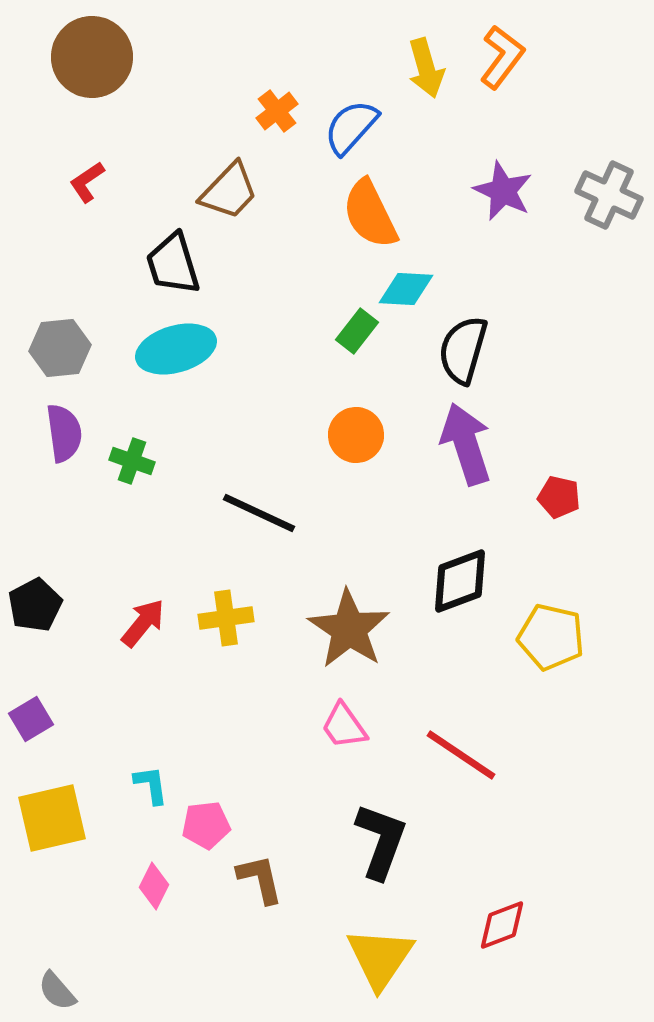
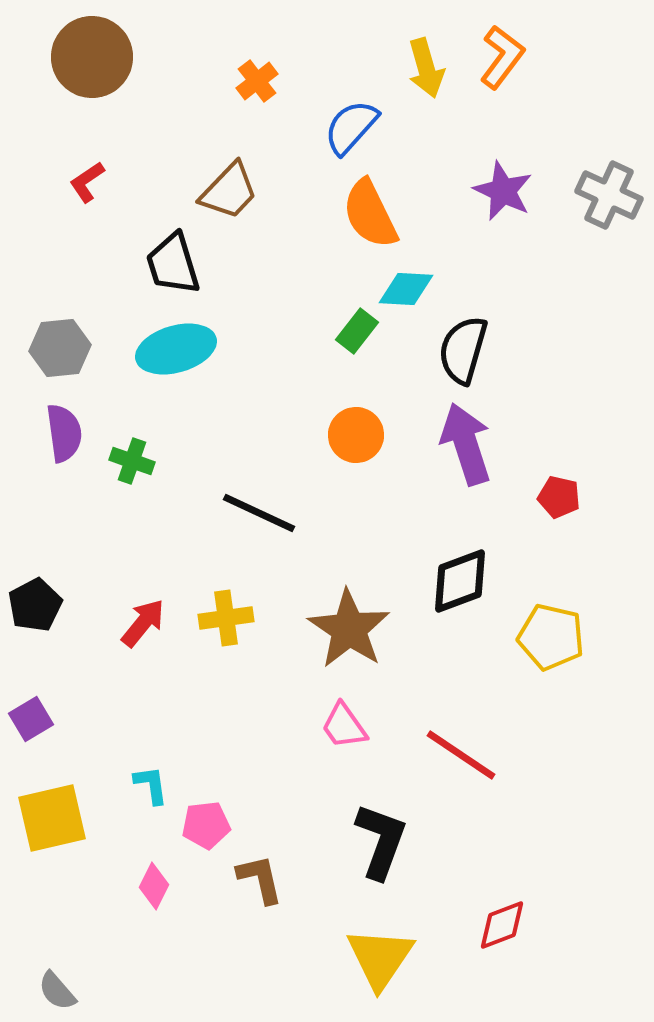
orange cross: moved 20 px left, 30 px up
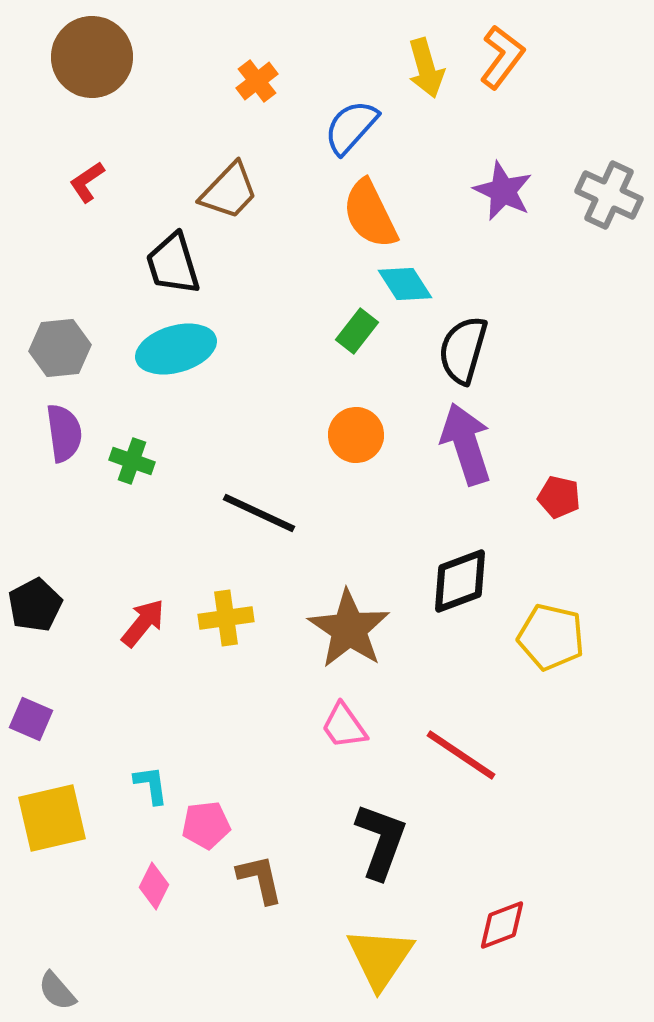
cyan diamond: moved 1 px left, 5 px up; rotated 54 degrees clockwise
purple square: rotated 36 degrees counterclockwise
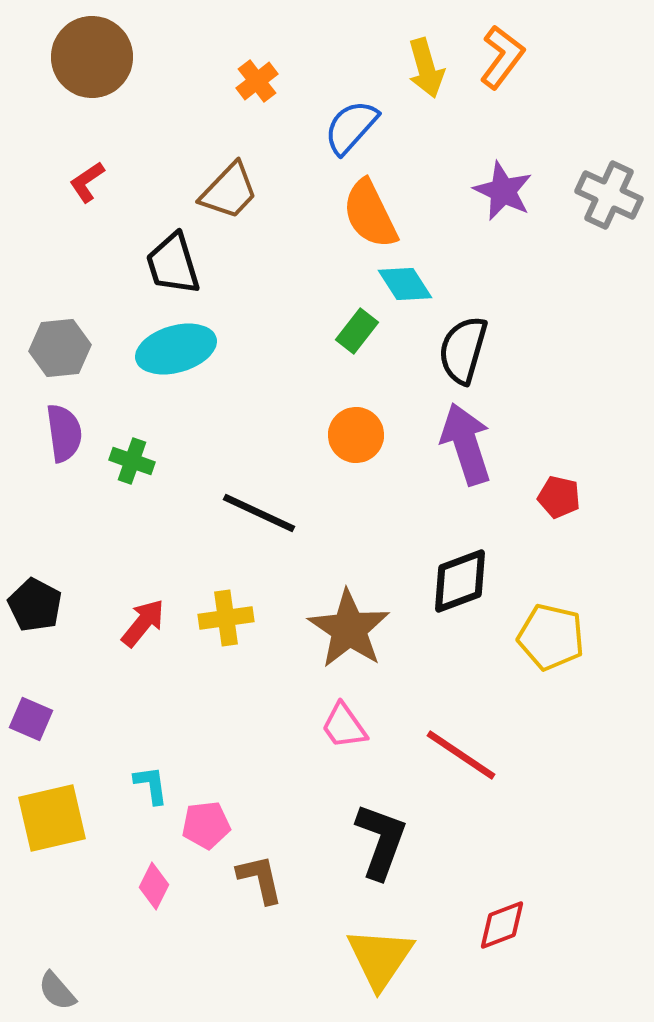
black pentagon: rotated 16 degrees counterclockwise
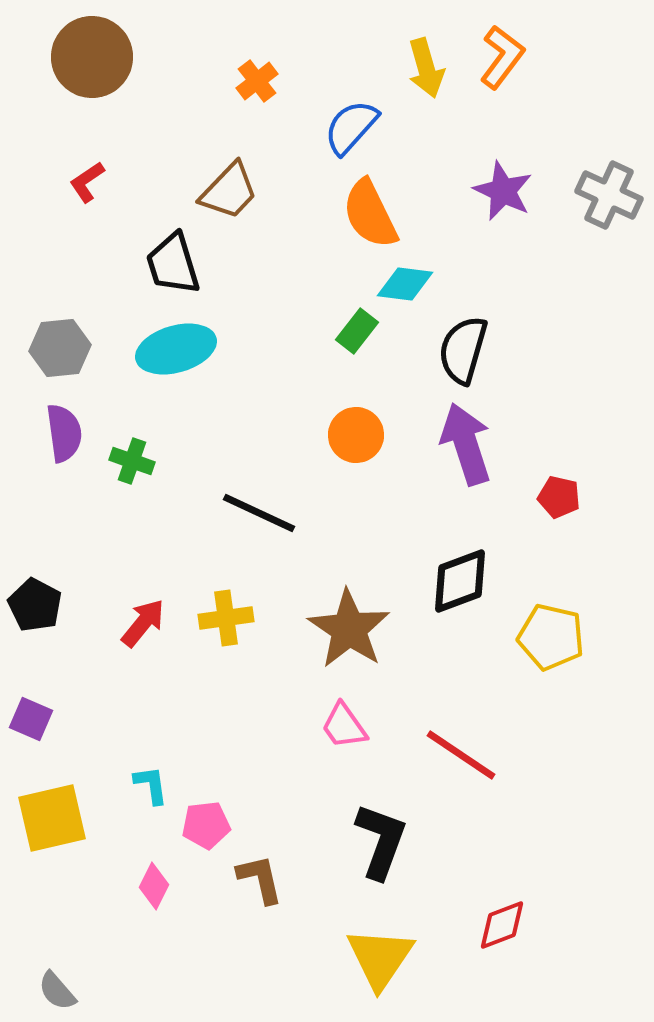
cyan diamond: rotated 50 degrees counterclockwise
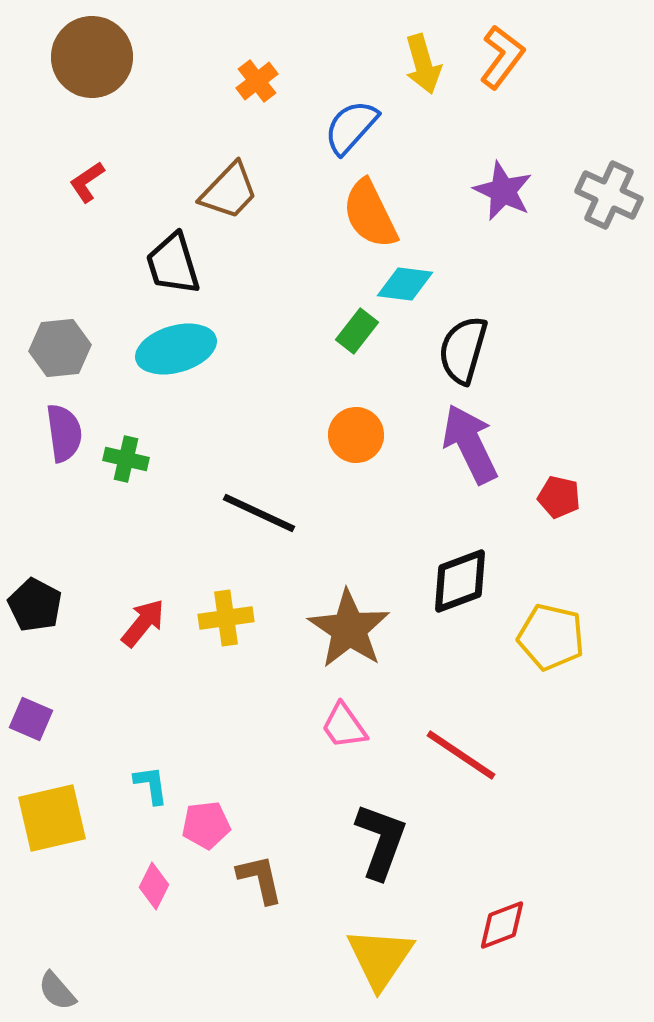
yellow arrow: moved 3 px left, 4 px up
purple arrow: moved 4 px right; rotated 8 degrees counterclockwise
green cross: moved 6 px left, 2 px up; rotated 6 degrees counterclockwise
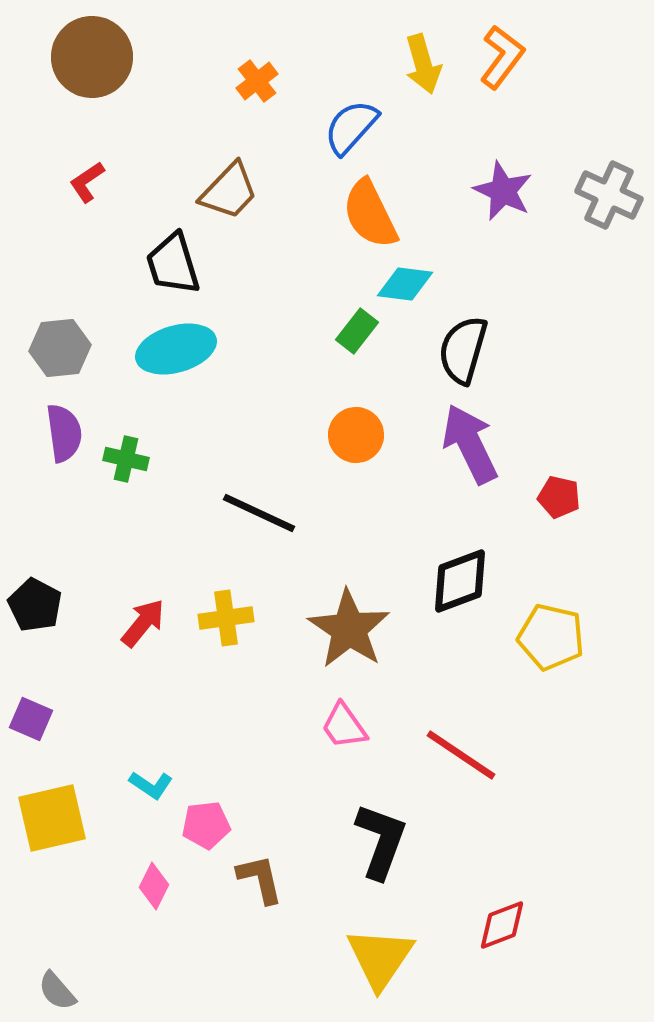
cyan L-shape: rotated 132 degrees clockwise
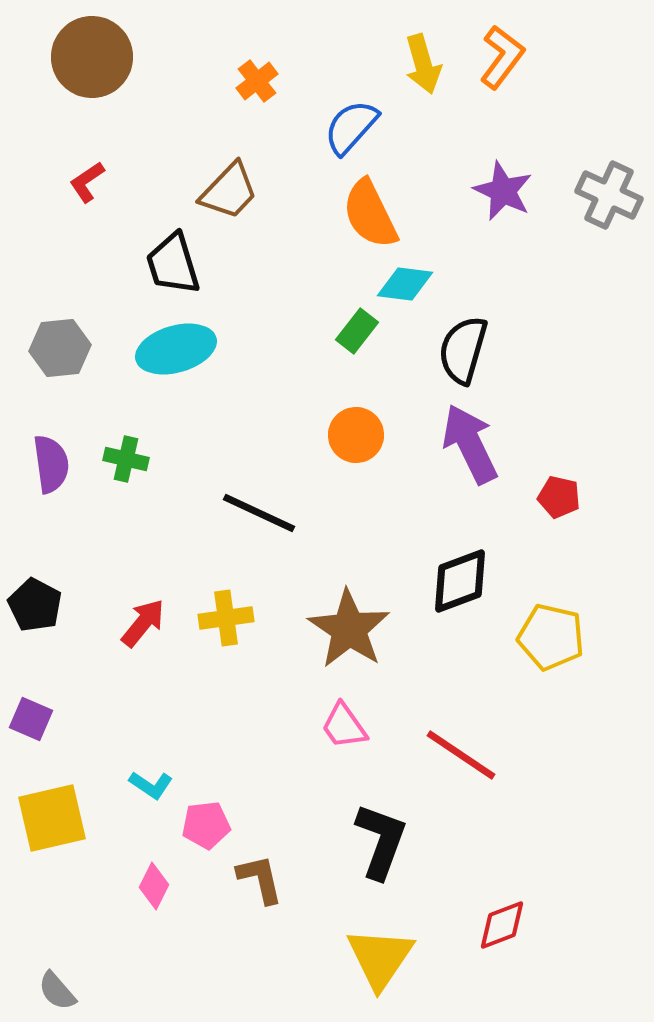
purple semicircle: moved 13 px left, 31 px down
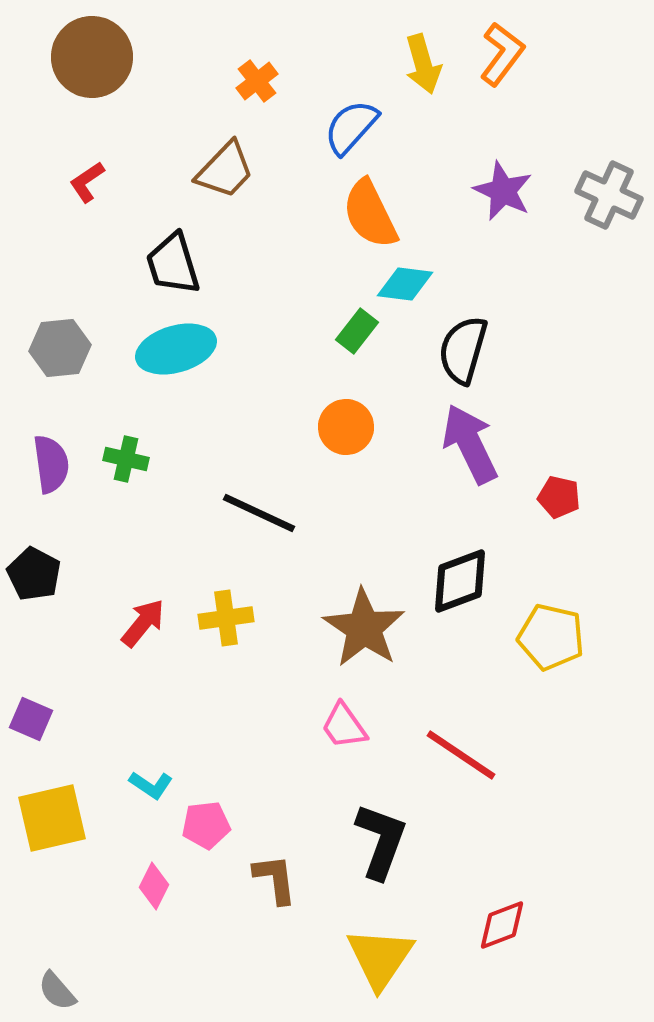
orange L-shape: moved 3 px up
brown trapezoid: moved 4 px left, 21 px up
orange circle: moved 10 px left, 8 px up
black pentagon: moved 1 px left, 31 px up
brown star: moved 15 px right, 1 px up
brown L-shape: moved 15 px right; rotated 6 degrees clockwise
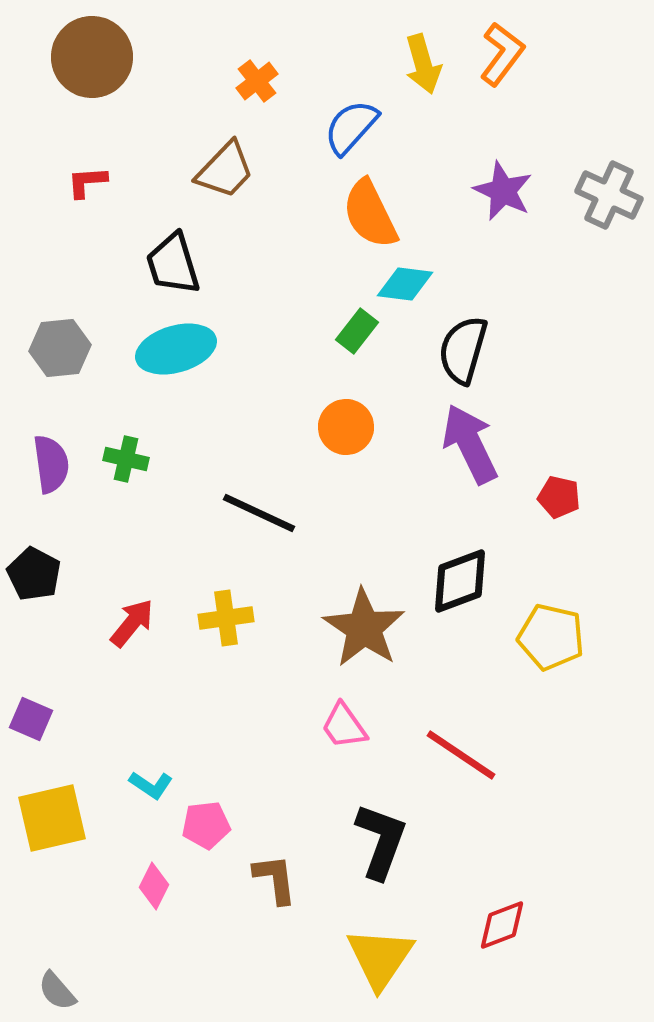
red L-shape: rotated 30 degrees clockwise
red arrow: moved 11 px left
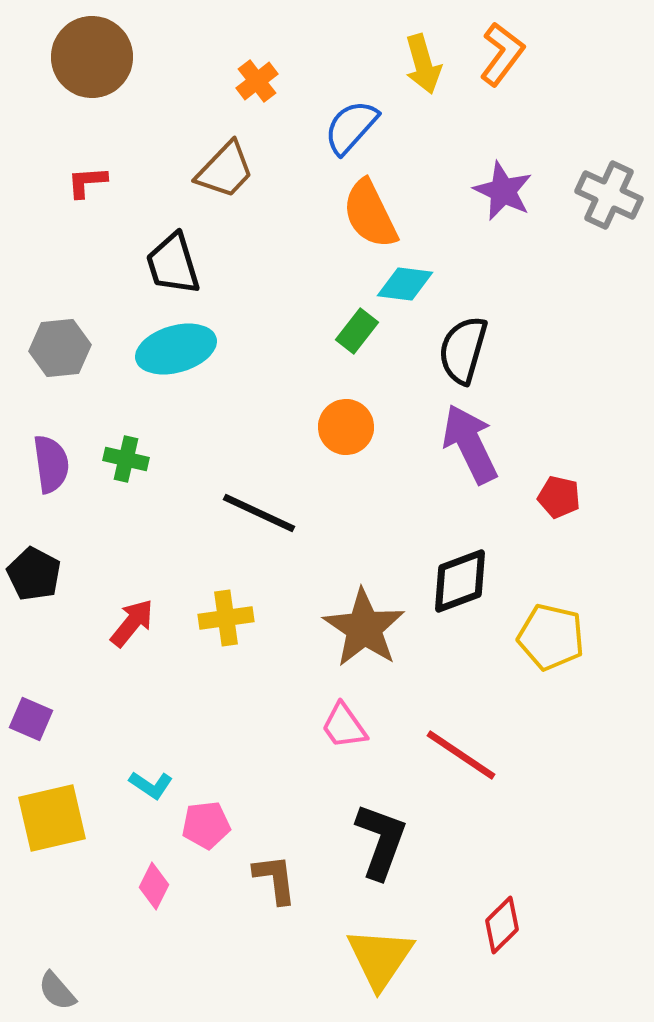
red diamond: rotated 24 degrees counterclockwise
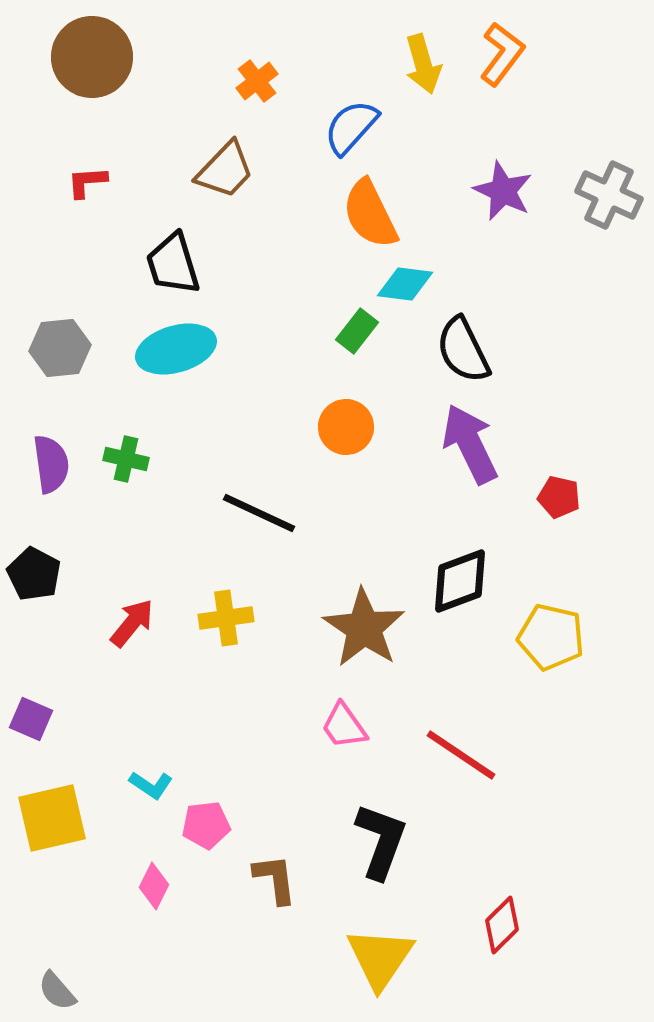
black semicircle: rotated 42 degrees counterclockwise
